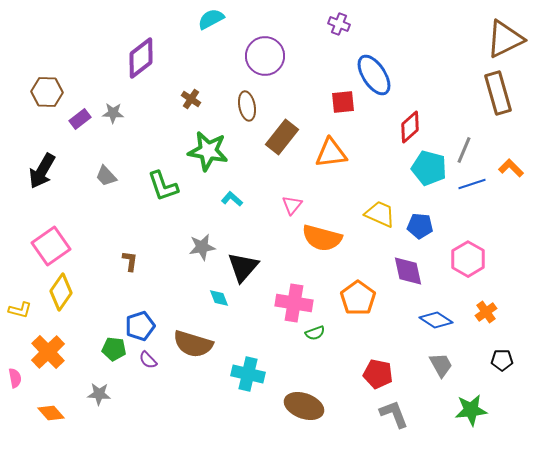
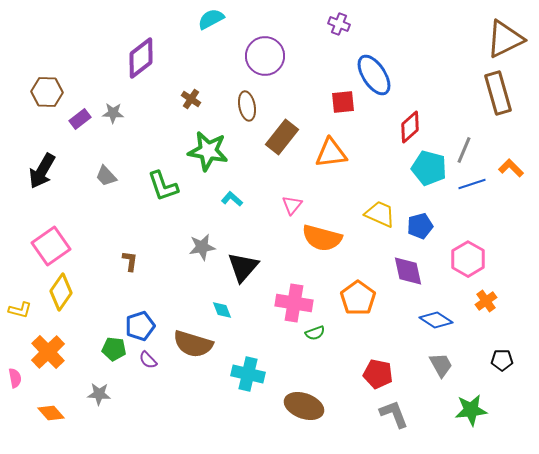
blue pentagon at (420, 226): rotated 20 degrees counterclockwise
cyan diamond at (219, 298): moved 3 px right, 12 px down
orange cross at (486, 312): moved 11 px up
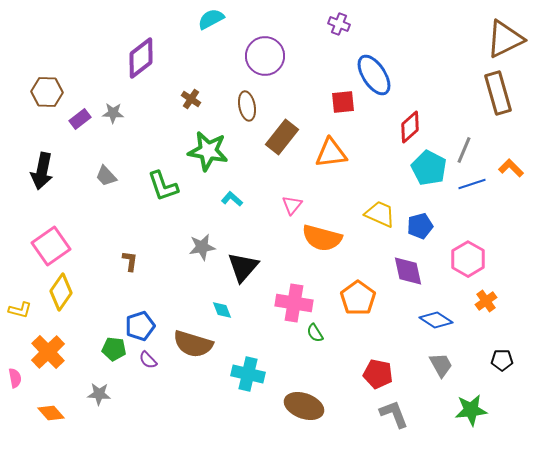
cyan pentagon at (429, 168): rotated 12 degrees clockwise
black arrow at (42, 171): rotated 18 degrees counterclockwise
green semicircle at (315, 333): rotated 78 degrees clockwise
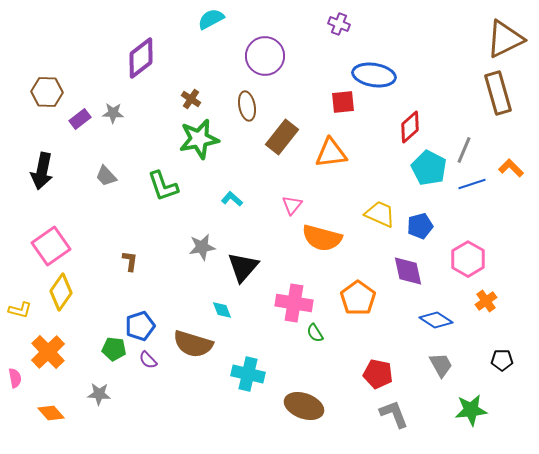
blue ellipse at (374, 75): rotated 48 degrees counterclockwise
green star at (208, 151): moved 9 px left, 12 px up; rotated 21 degrees counterclockwise
